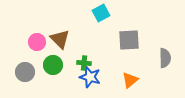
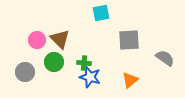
cyan square: rotated 18 degrees clockwise
pink circle: moved 2 px up
gray semicircle: rotated 54 degrees counterclockwise
green circle: moved 1 px right, 3 px up
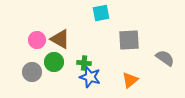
brown triangle: rotated 15 degrees counterclockwise
gray circle: moved 7 px right
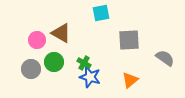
brown triangle: moved 1 px right, 6 px up
green cross: rotated 24 degrees clockwise
gray circle: moved 1 px left, 3 px up
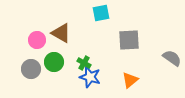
gray semicircle: moved 7 px right
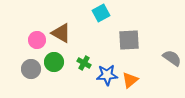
cyan square: rotated 18 degrees counterclockwise
blue star: moved 17 px right, 2 px up; rotated 20 degrees counterclockwise
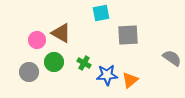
cyan square: rotated 18 degrees clockwise
gray square: moved 1 px left, 5 px up
gray circle: moved 2 px left, 3 px down
